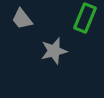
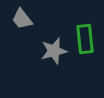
green rectangle: moved 21 px down; rotated 28 degrees counterclockwise
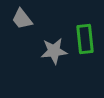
gray star: rotated 8 degrees clockwise
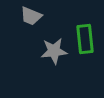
gray trapezoid: moved 9 px right, 3 px up; rotated 30 degrees counterclockwise
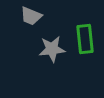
gray star: moved 2 px left, 2 px up
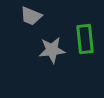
gray star: moved 1 px down
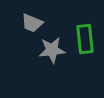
gray trapezoid: moved 1 px right, 7 px down
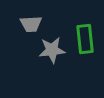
gray trapezoid: moved 1 px left, 1 px down; rotated 25 degrees counterclockwise
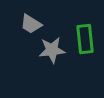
gray trapezoid: rotated 35 degrees clockwise
